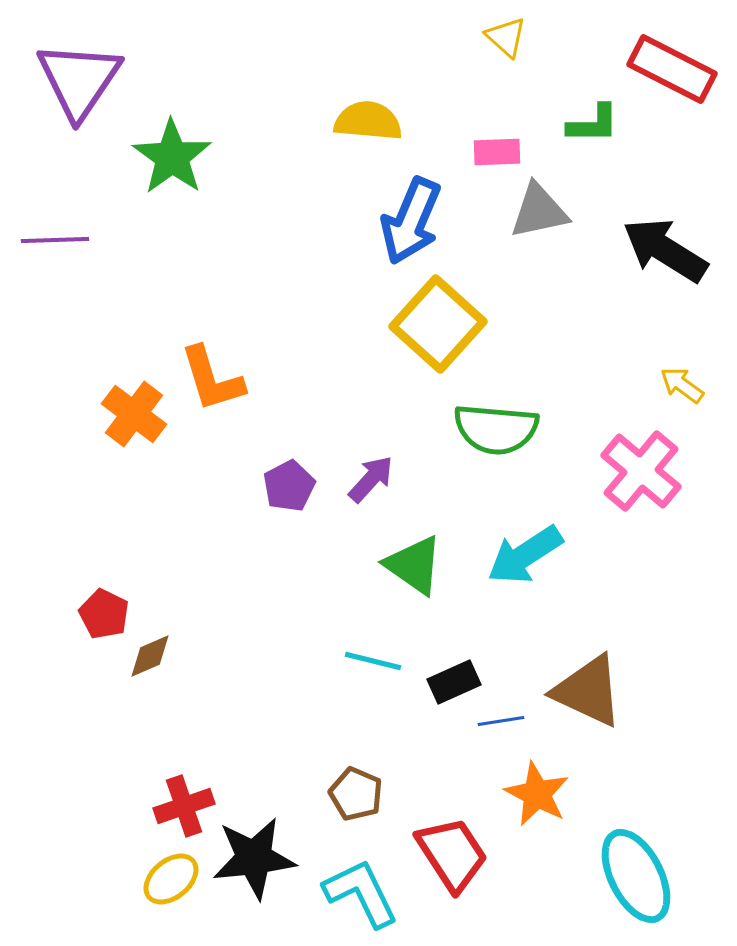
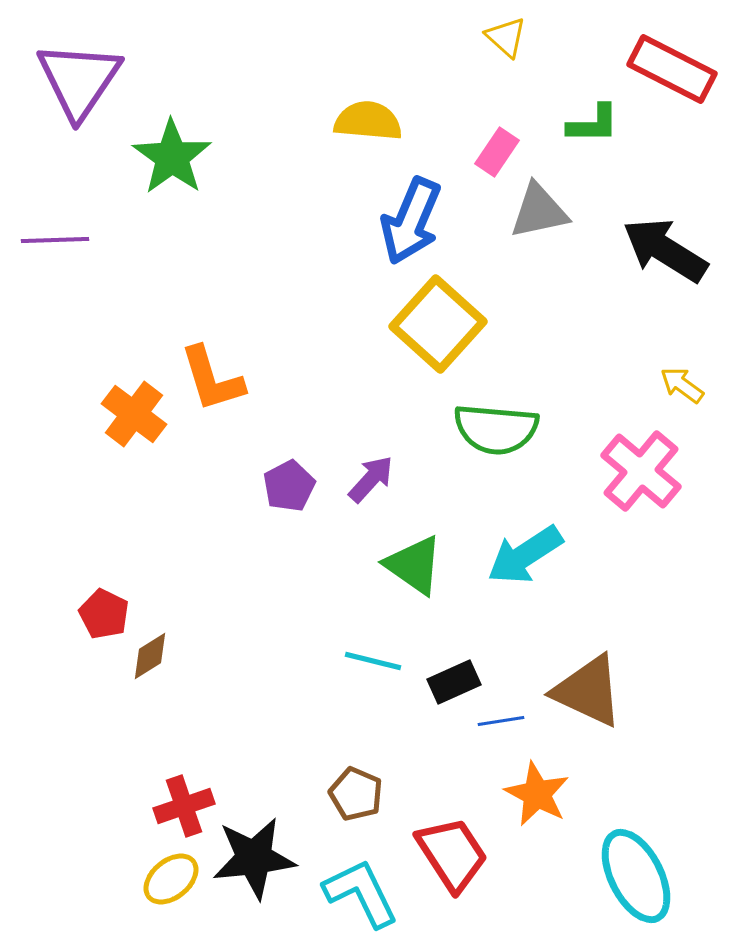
pink rectangle: rotated 54 degrees counterclockwise
brown diamond: rotated 9 degrees counterclockwise
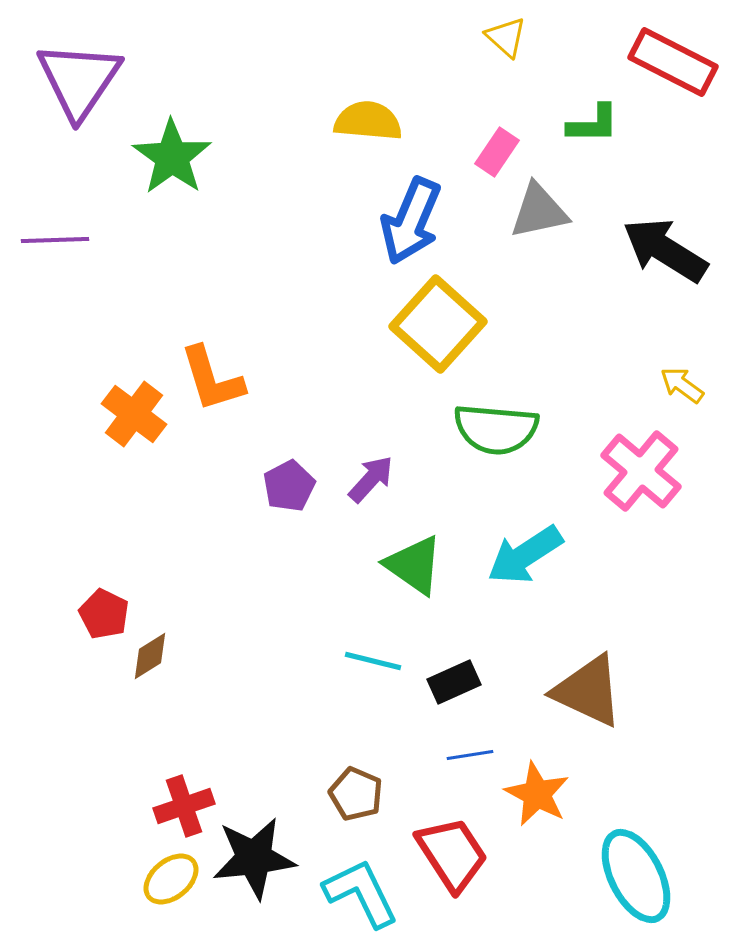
red rectangle: moved 1 px right, 7 px up
blue line: moved 31 px left, 34 px down
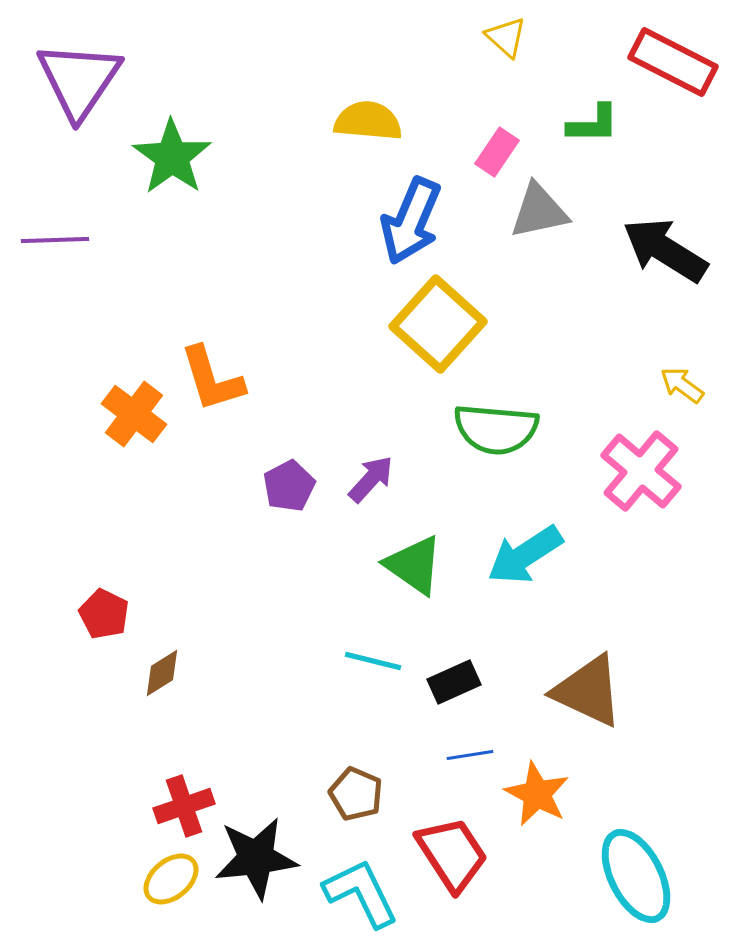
brown diamond: moved 12 px right, 17 px down
black star: moved 2 px right
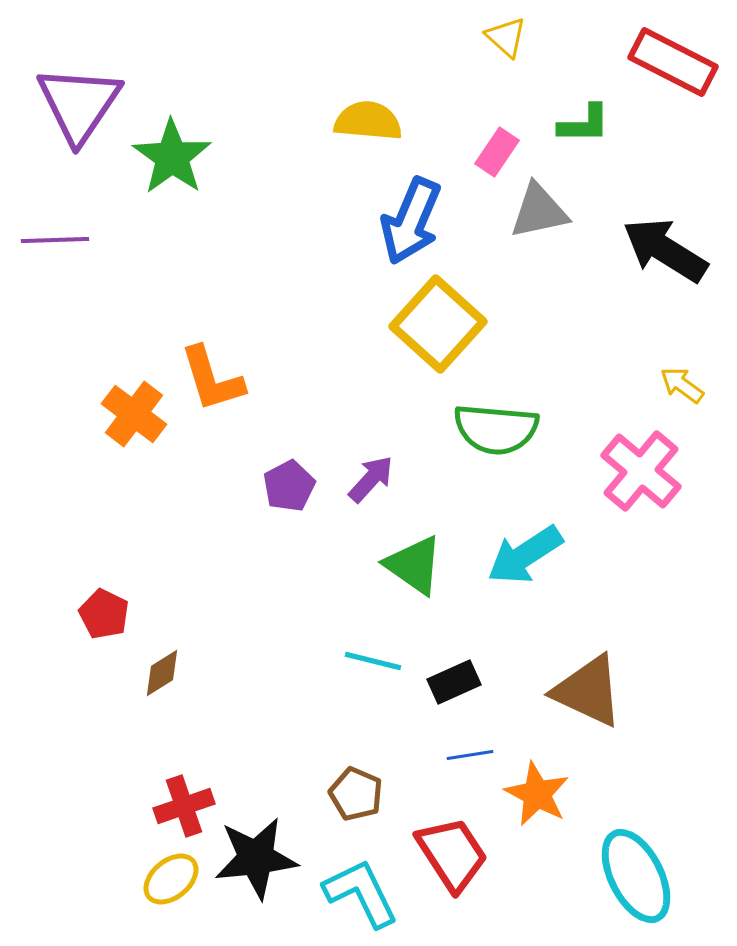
purple triangle: moved 24 px down
green L-shape: moved 9 px left
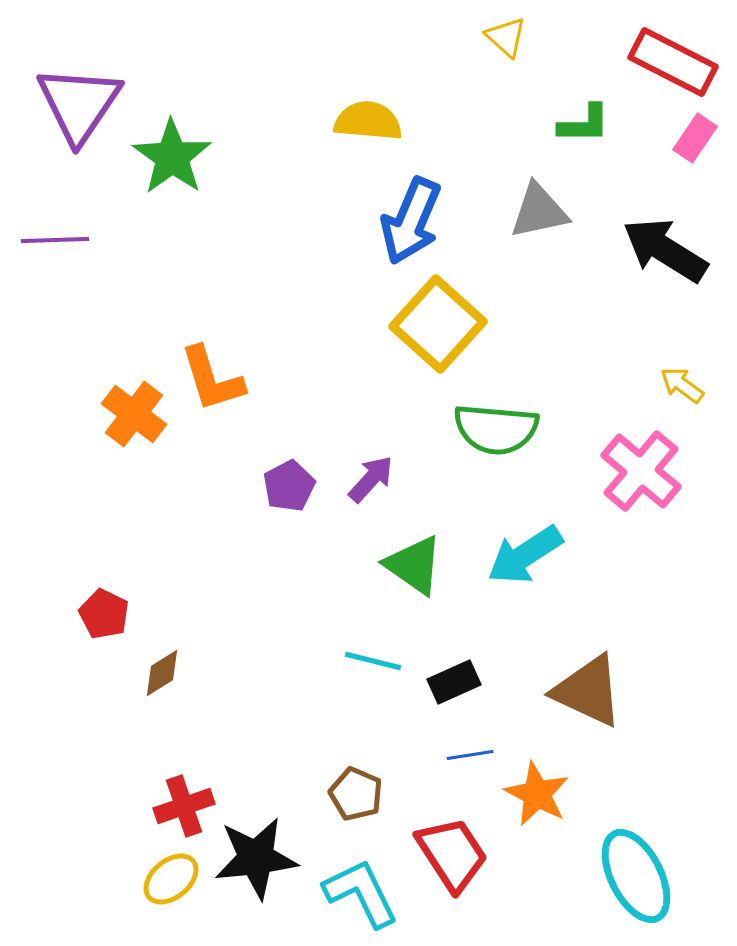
pink rectangle: moved 198 px right, 14 px up
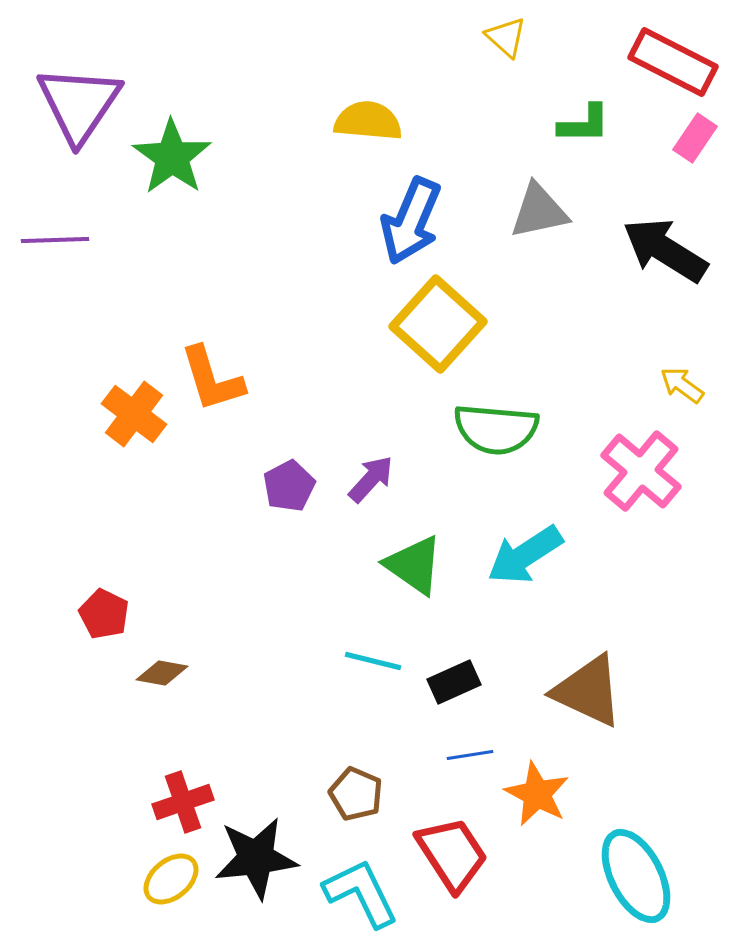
brown diamond: rotated 42 degrees clockwise
red cross: moved 1 px left, 4 px up
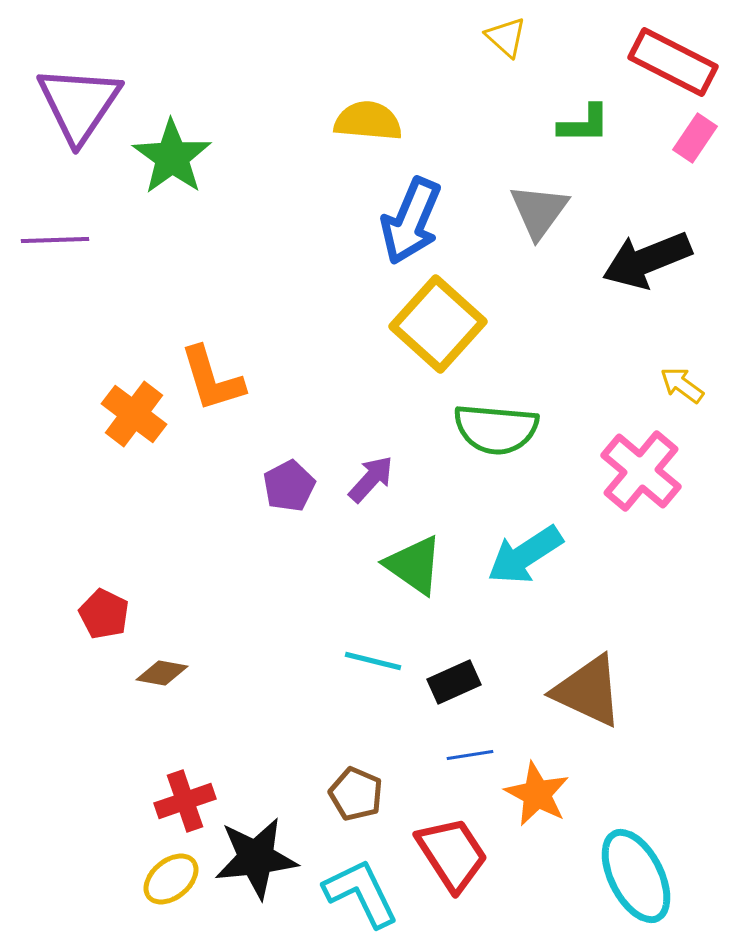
gray triangle: rotated 42 degrees counterclockwise
black arrow: moved 18 px left, 10 px down; rotated 54 degrees counterclockwise
red cross: moved 2 px right, 1 px up
